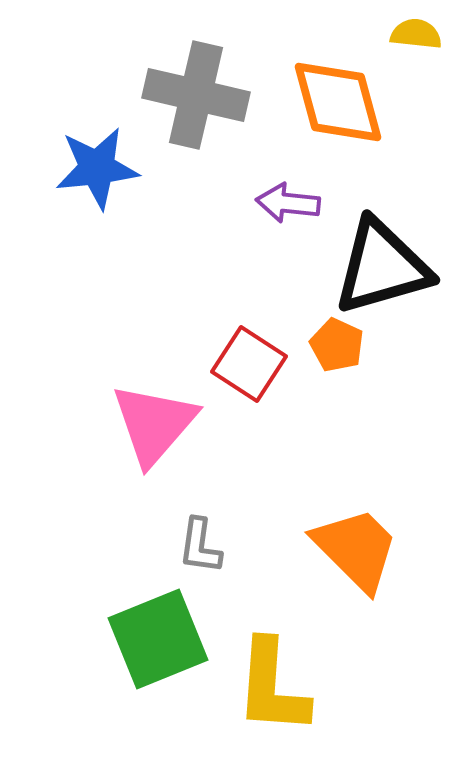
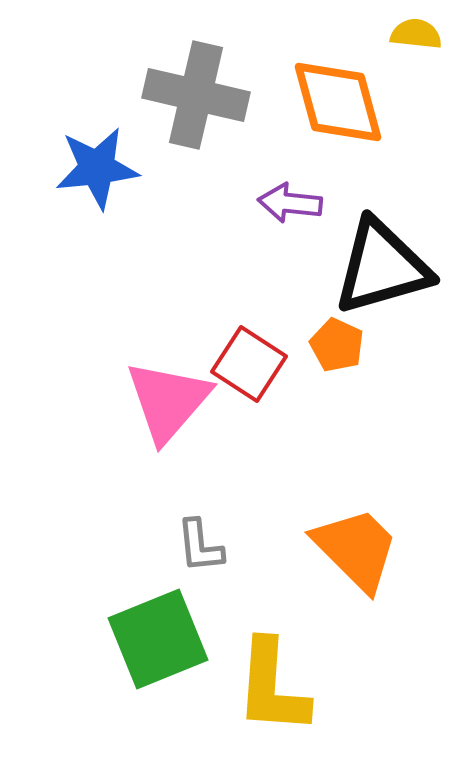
purple arrow: moved 2 px right
pink triangle: moved 14 px right, 23 px up
gray L-shape: rotated 14 degrees counterclockwise
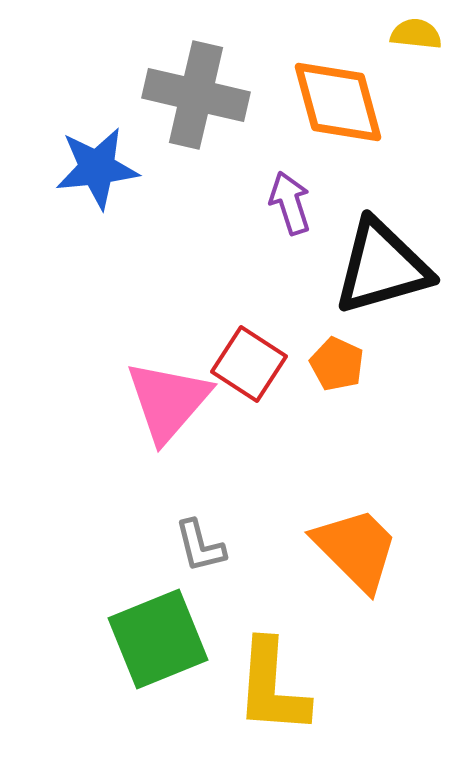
purple arrow: rotated 66 degrees clockwise
orange pentagon: moved 19 px down
gray L-shape: rotated 8 degrees counterclockwise
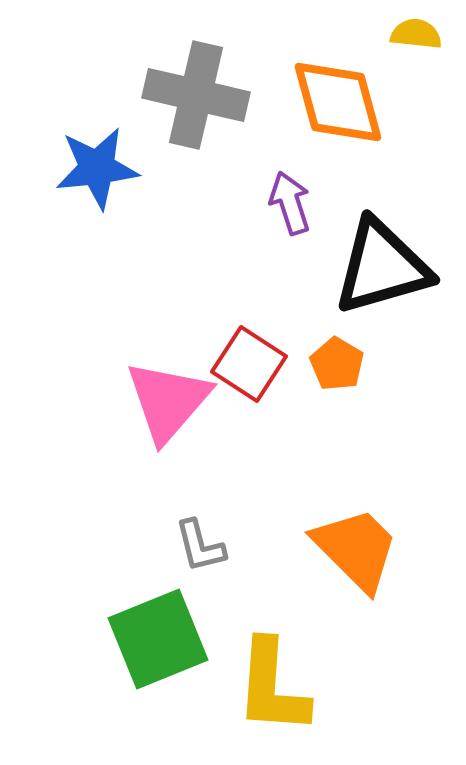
orange pentagon: rotated 6 degrees clockwise
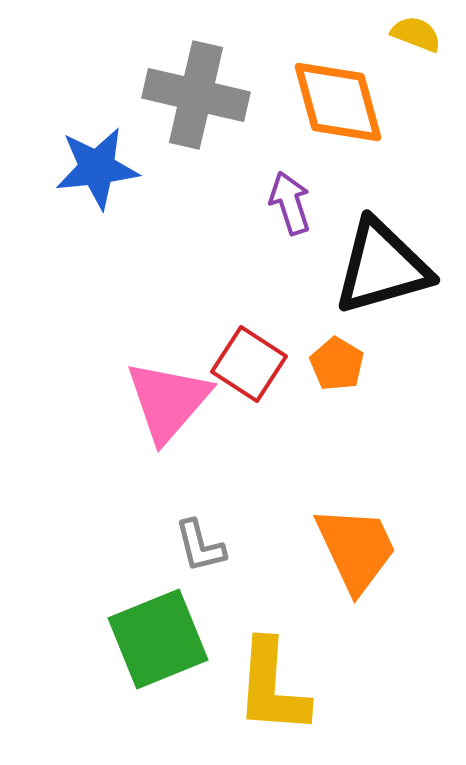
yellow semicircle: rotated 15 degrees clockwise
orange trapezoid: rotated 20 degrees clockwise
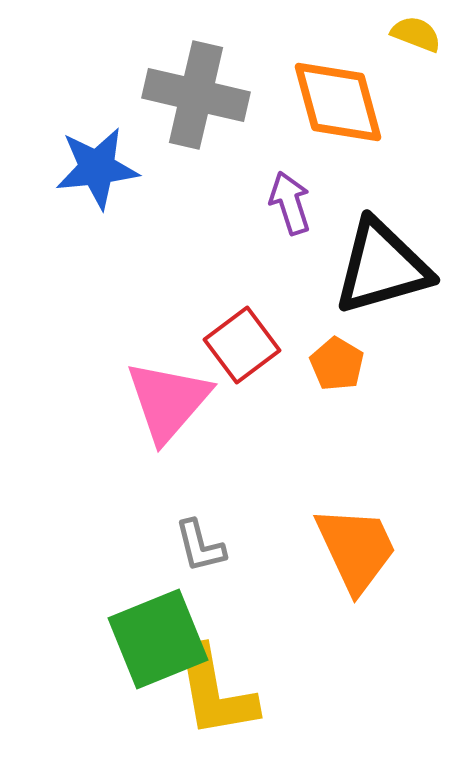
red square: moved 7 px left, 19 px up; rotated 20 degrees clockwise
yellow L-shape: moved 57 px left, 5 px down; rotated 14 degrees counterclockwise
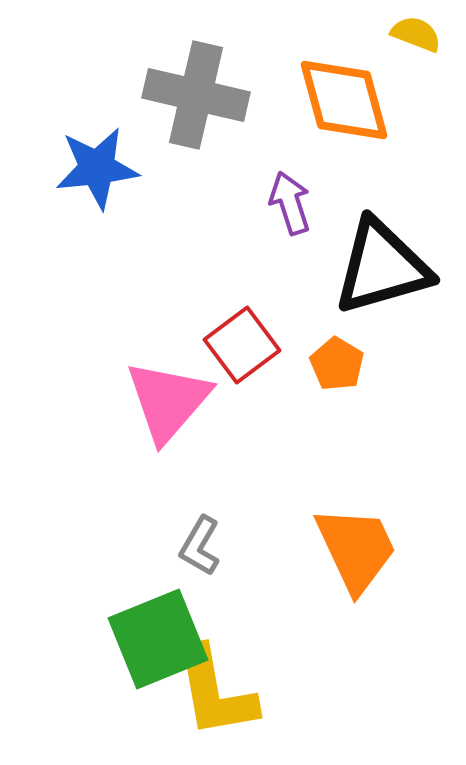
orange diamond: moved 6 px right, 2 px up
gray L-shape: rotated 44 degrees clockwise
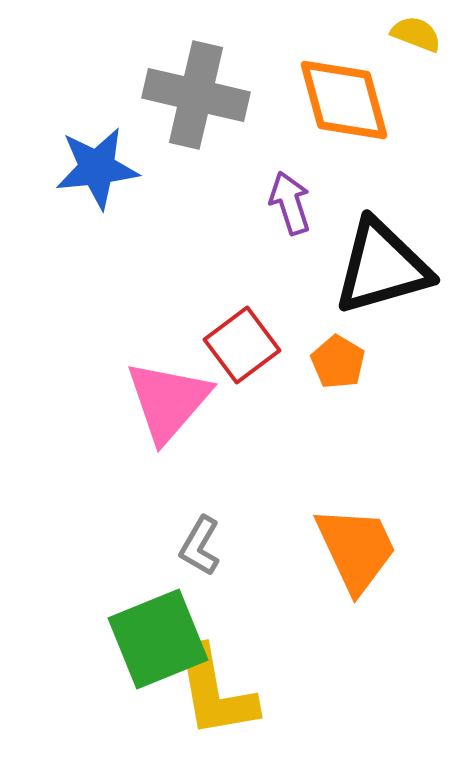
orange pentagon: moved 1 px right, 2 px up
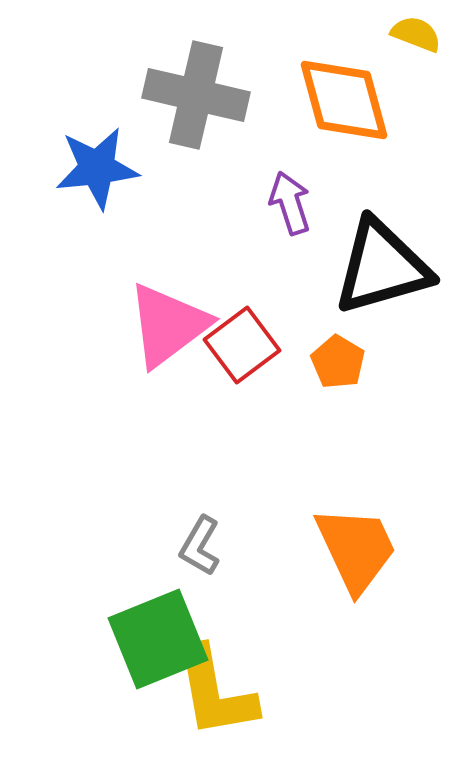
pink triangle: moved 76 px up; rotated 12 degrees clockwise
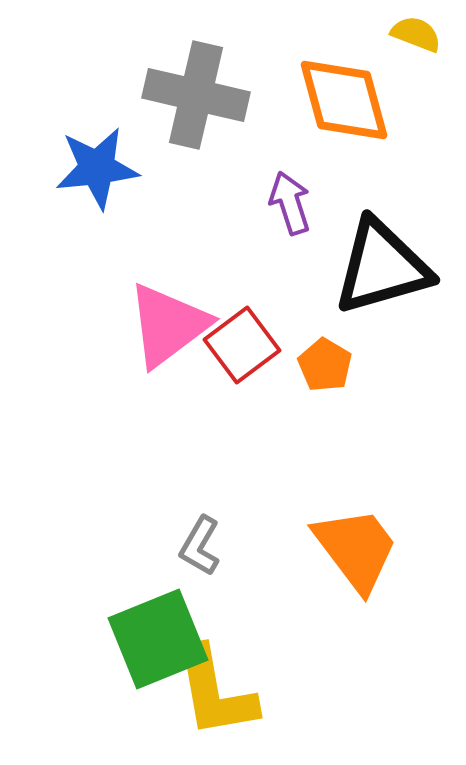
orange pentagon: moved 13 px left, 3 px down
orange trapezoid: rotated 12 degrees counterclockwise
